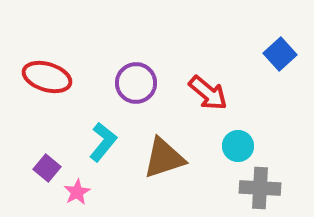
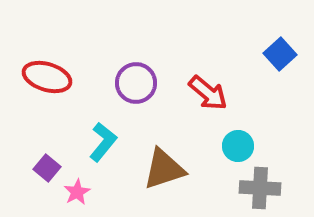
brown triangle: moved 11 px down
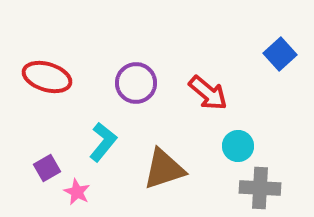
purple square: rotated 20 degrees clockwise
pink star: rotated 16 degrees counterclockwise
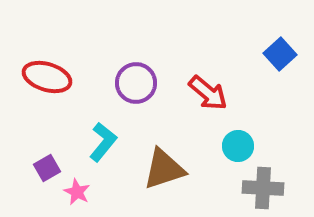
gray cross: moved 3 px right
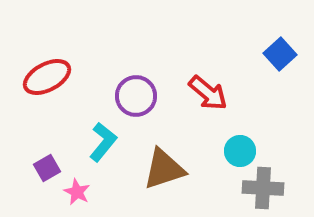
red ellipse: rotated 45 degrees counterclockwise
purple circle: moved 13 px down
cyan circle: moved 2 px right, 5 px down
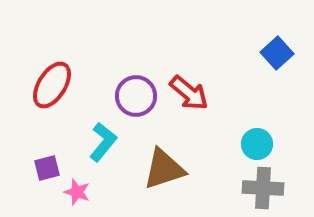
blue square: moved 3 px left, 1 px up
red ellipse: moved 5 px right, 8 px down; rotated 30 degrees counterclockwise
red arrow: moved 19 px left
cyan circle: moved 17 px right, 7 px up
purple square: rotated 16 degrees clockwise
pink star: rotated 8 degrees counterclockwise
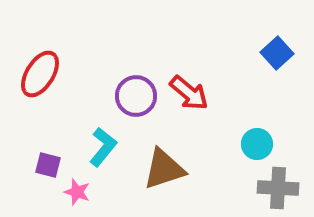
red ellipse: moved 12 px left, 11 px up
cyan L-shape: moved 5 px down
purple square: moved 1 px right, 3 px up; rotated 28 degrees clockwise
gray cross: moved 15 px right
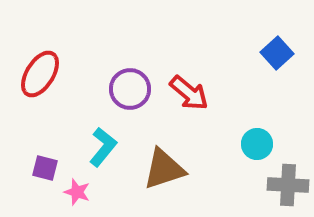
purple circle: moved 6 px left, 7 px up
purple square: moved 3 px left, 3 px down
gray cross: moved 10 px right, 3 px up
